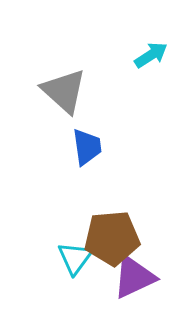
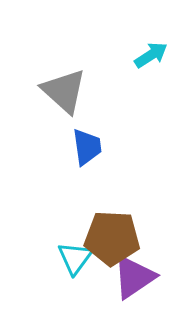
brown pentagon: rotated 8 degrees clockwise
purple triangle: rotated 9 degrees counterclockwise
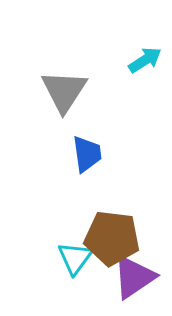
cyan arrow: moved 6 px left, 5 px down
gray triangle: rotated 21 degrees clockwise
blue trapezoid: moved 7 px down
brown pentagon: rotated 4 degrees clockwise
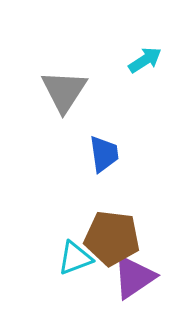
blue trapezoid: moved 17 px right
cyan triangle: rotated 33 degrees clockwise
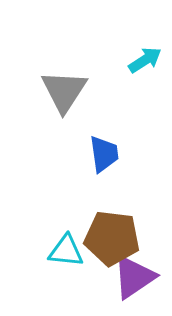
cyan triangle: moved 9 px left, 7 px up; rotated 27 degrees clockwise
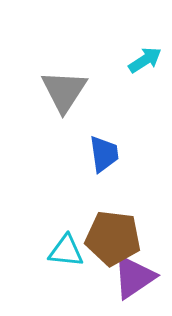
brown pentagon: moved 1 px right
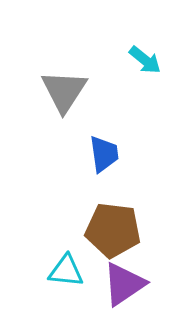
cyan arrow: rotated 72 degrees clockwise
brown pentagon: moved 8 px up
cyan triangle: moved 20 px down
purple triangle: moved 10 px left, 7 px down
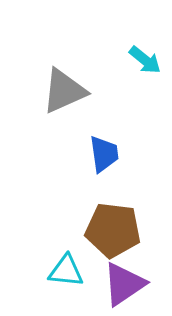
gray triangle: rotated 33 degrees clockwise
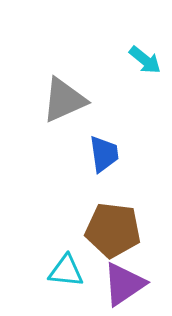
gray triangle: moved 9 px down
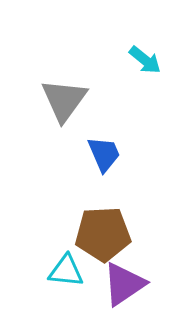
gray triangle: rotated 30 degrees counterclockwise
blue trapezoid: rotated 15 degrees counterclockwise
brown pentagon: moved 10 px left, 4 px down; rotated 10 degrees counterclockwise
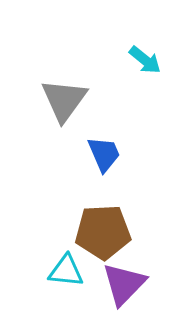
brown pentagon: moved 2 px up
purple triangle: rotated 12 degrees counterclockwise
